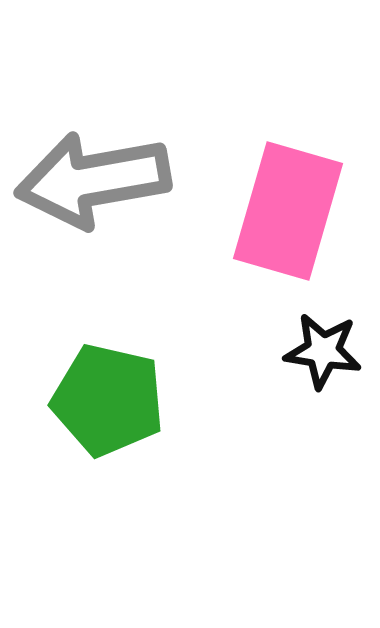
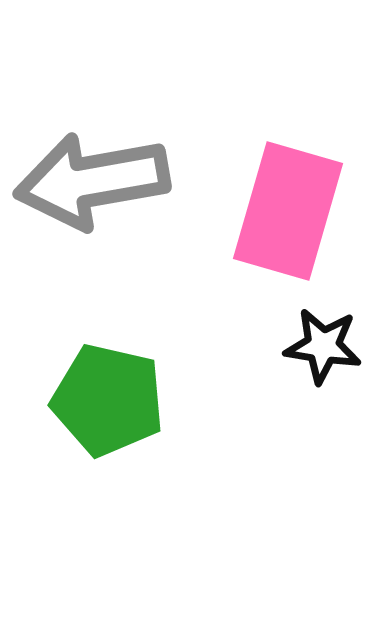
gray arrow: moved 1 px left, 1 px down
black star: moved 5 px up
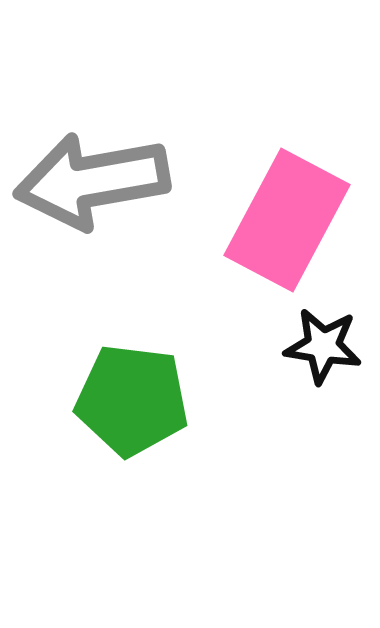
pink rectangle: moved 1 px left, 9 px down; rotated 12 degrees clockwise
green pentagon: moved 24 px right; rotated 6 degrees counterclockwise
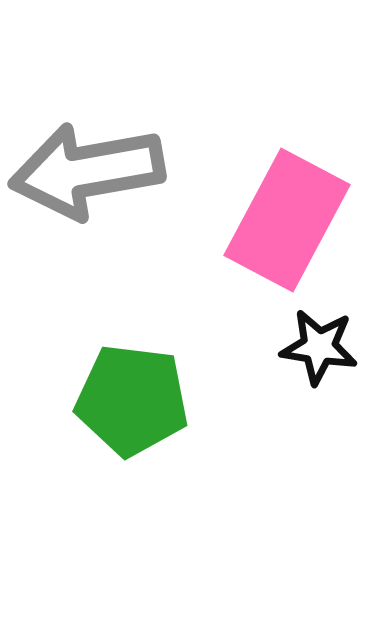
gray arrow: moved 5 px left, 10 px up
black star: moved 4 px left, 1 px down
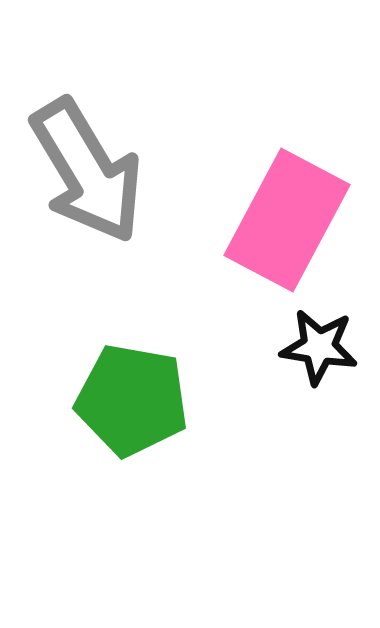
gray arrow: rotated 111 degrees counterclockwise
green pentagon: rotated 3 degrees clockwise
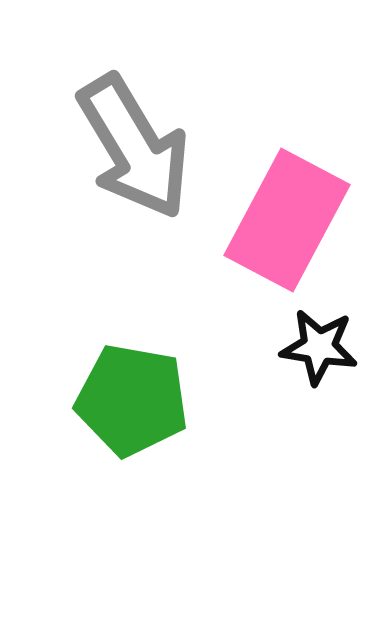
gray arrow: moved 47 px right, 24 px up
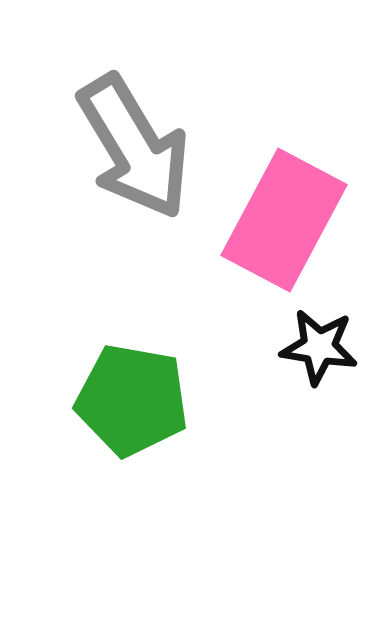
pink rectangle: moved 3 px left
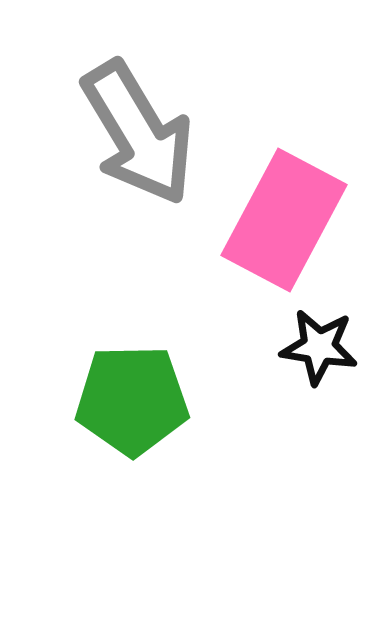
gray arrow: moved 4 px right, 14 px up
green pentagon: rotated 11 degrees counterclockwise
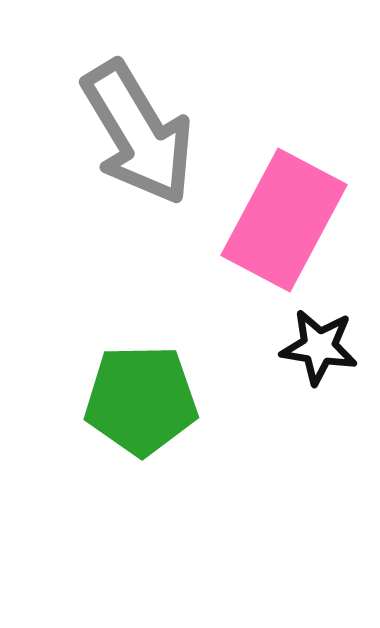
green pentagon: moved 9 px right
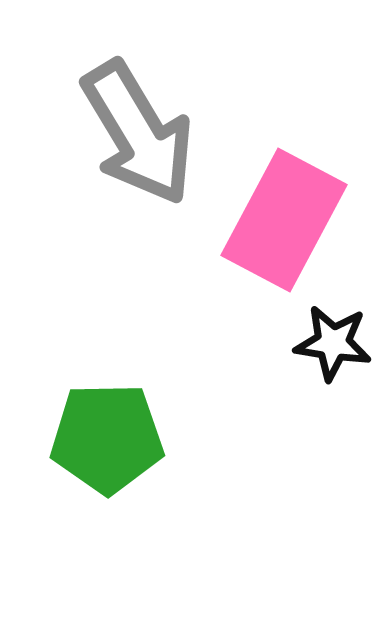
black star: moved 14 px right, 4 px up
green pentagon: moved 34 px left, 38 px down
